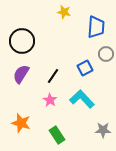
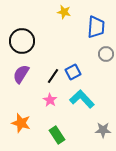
blue square: moved 12 px left, 4 px down
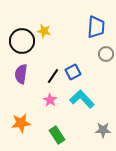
yellow star: moved 20 px left, 19 px down
purple semicircle: rotated 24 degrees counterclockwise
orange star: rotated 24 degrees counterclockwise
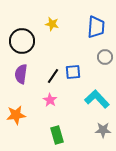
yellow star: moved 8 px right, 7 px up
gray circle: moved 1 px left, 3 px down
blue square: rotated 21 degrees clockwise
cyan L-shape: moved 15 px right
orange star: moved 5 px left, 8 px up
green rectangle: rotated 18 degrees clockwise
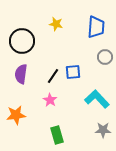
yellow star: moved 4 px right
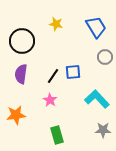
blue trapezoid: rotated 35 degrees counterclockwise
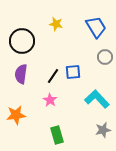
gray star: rotated 14 degrees counterclockwise
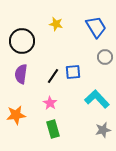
pink star: moved 3 px down
green rectangle: moved 4 px left, 6 px up
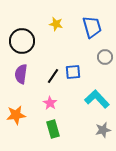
blue trapezoid: moved 4 px left; rotated 15 degrees clockwise
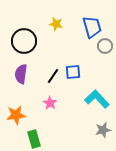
black circle: moved 2 px right
gray circle: moved 11 px up
green rectangle: moved 19 px left, 10 px down
